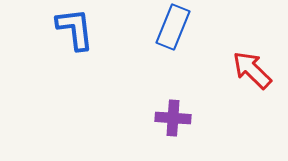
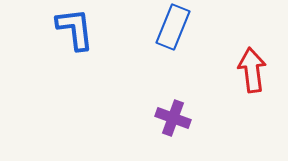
red arrow: rotated 39 degrees clockwise
purple cross: rotated 16 degrees clockwise
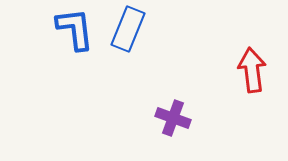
blue rectangle: moved 45 px left, 2 px down
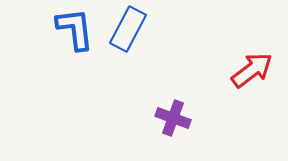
blue rectangle: rotated 6 degrees clockwise
red arrow: rotated 60 degrees clockwise
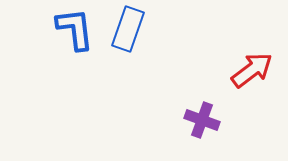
blue rectangle: rotated 9 degrees counterclockwise
purple cross: moved 29 px right, 2 px down
